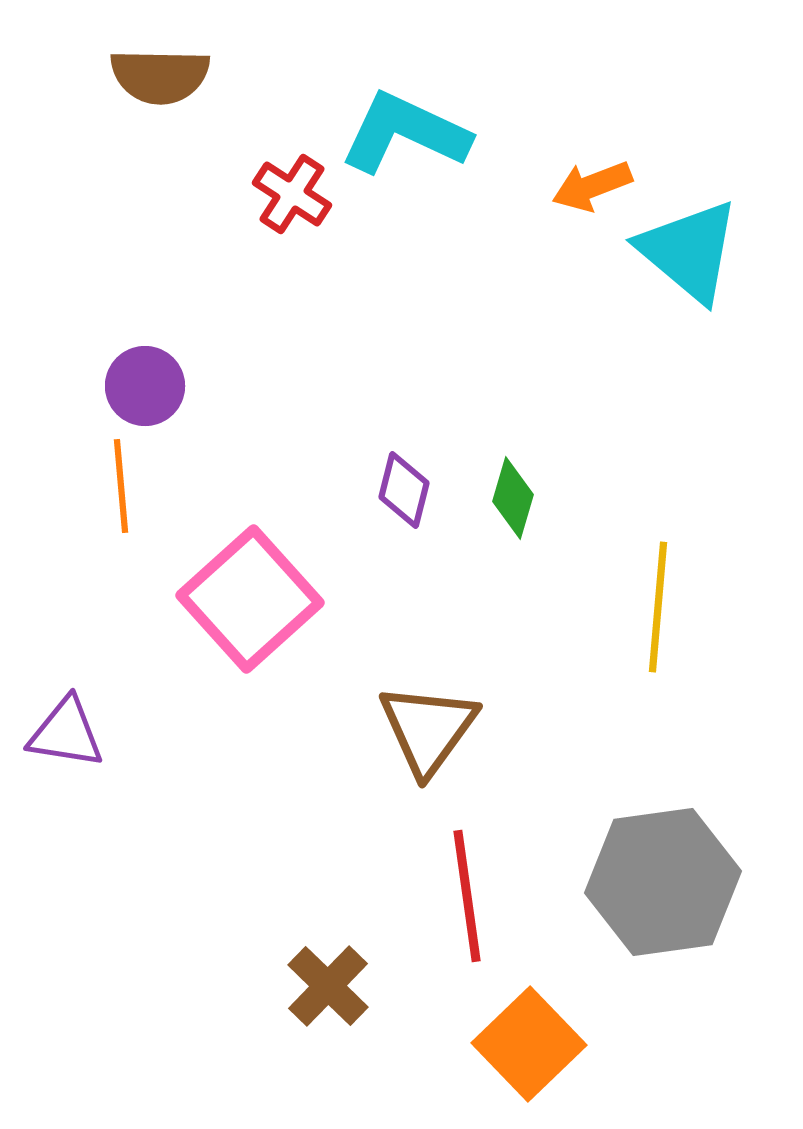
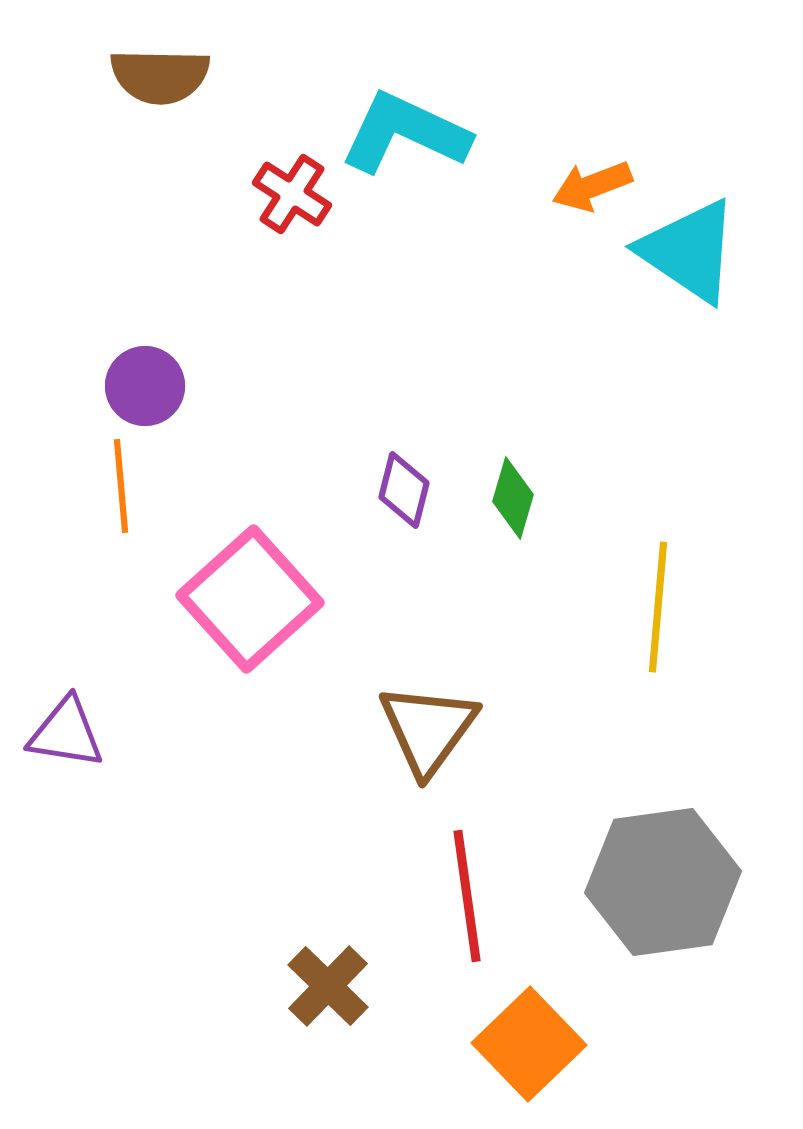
cyan triangle: rotated 6 degrees counterclockwise
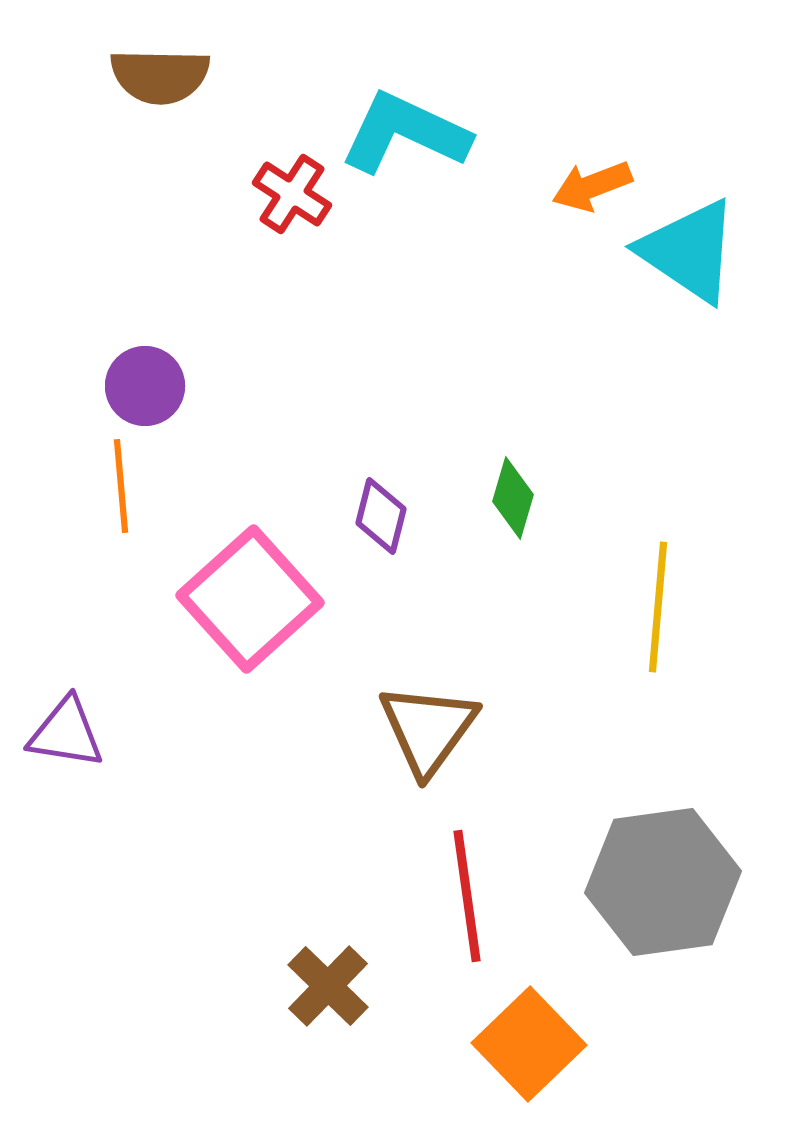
purple diamond: moved 23 px left, 26 px down
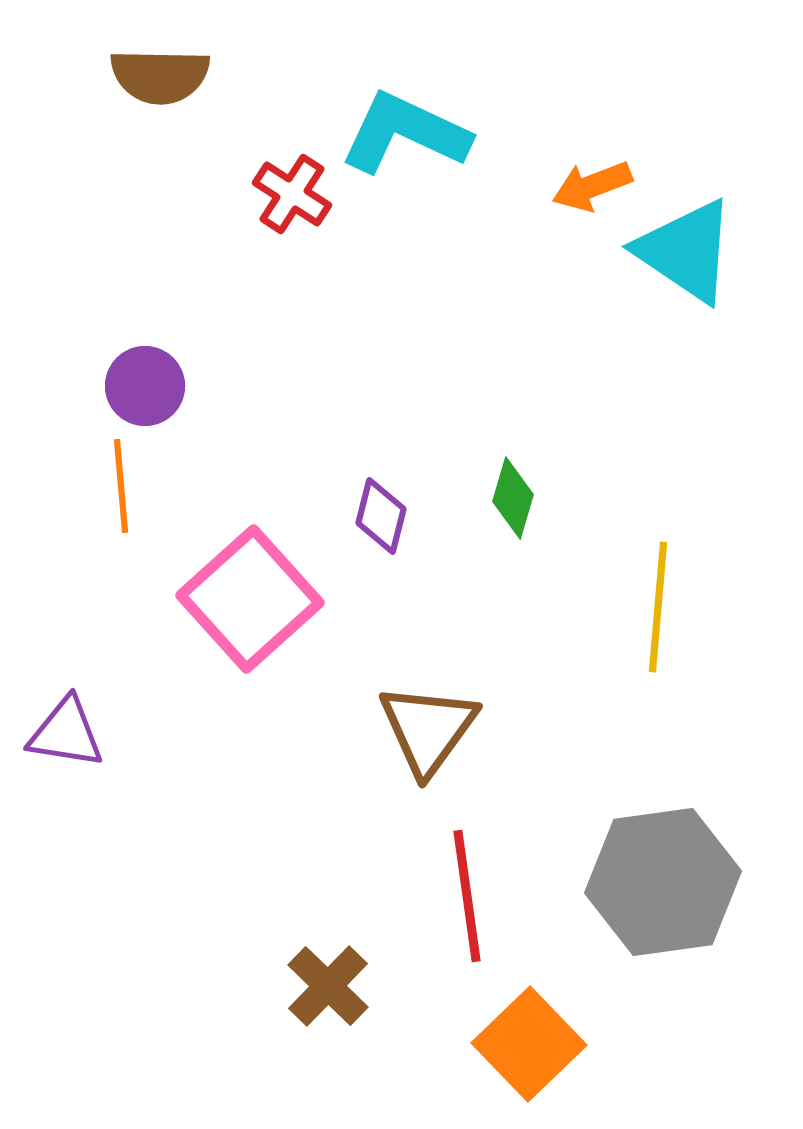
cyan triangle: moved 3 px left
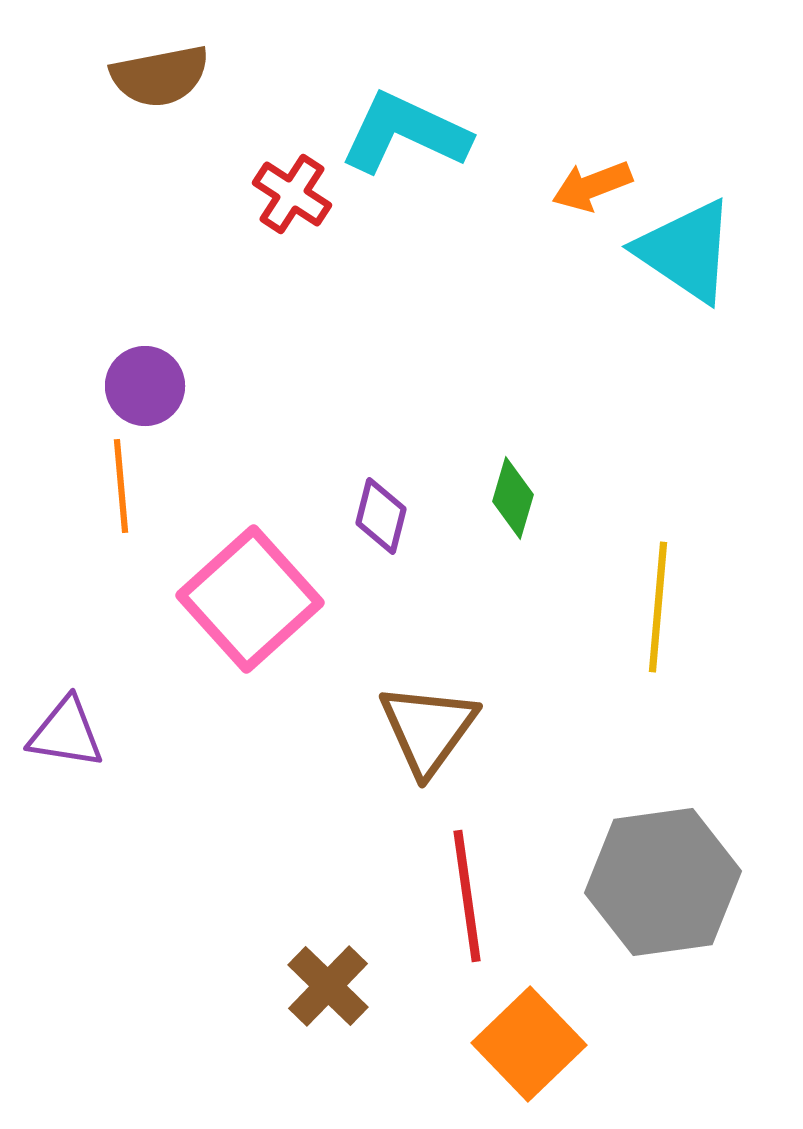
brown semicircle: rotated 12 degrees counterclockwise
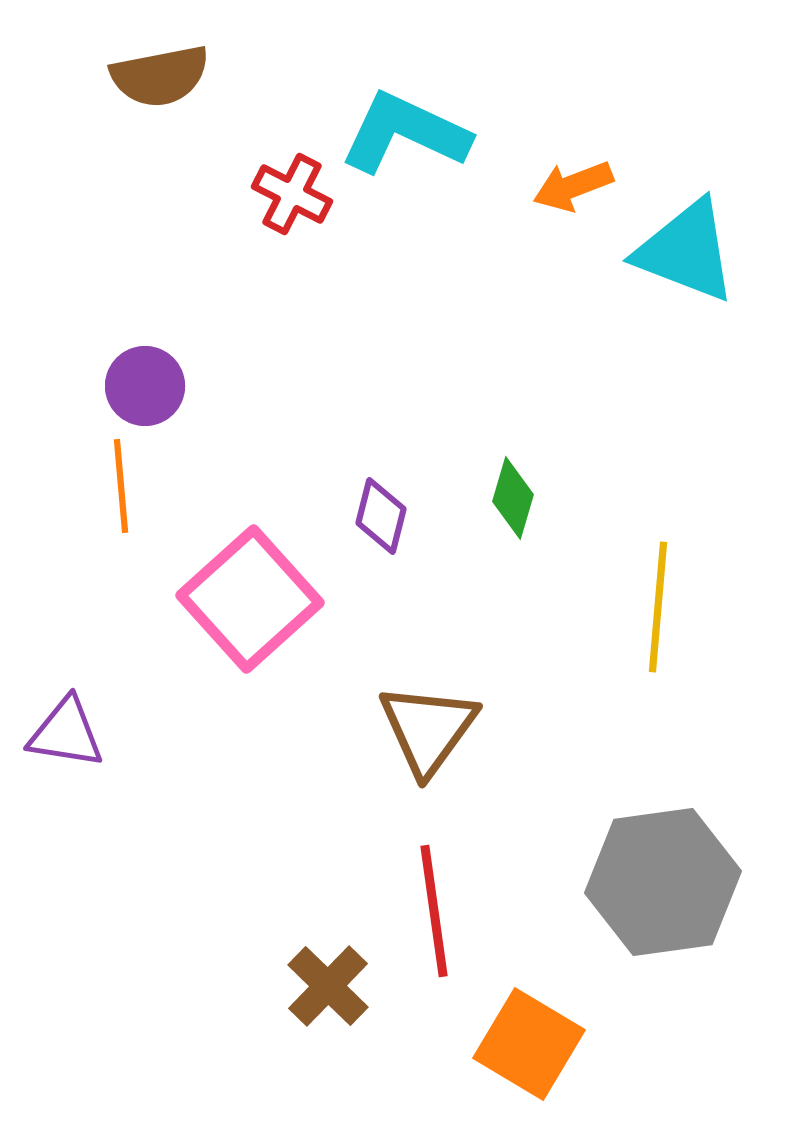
orange arrow: moved 19 px left
red cross: rotated 6 degrees counterclockwise
cyan triangle: rotated 13 degrees counterclockwise
red line: moved 33 px left, 15 px down
orange square: rotated 15 degrees counterclockwise
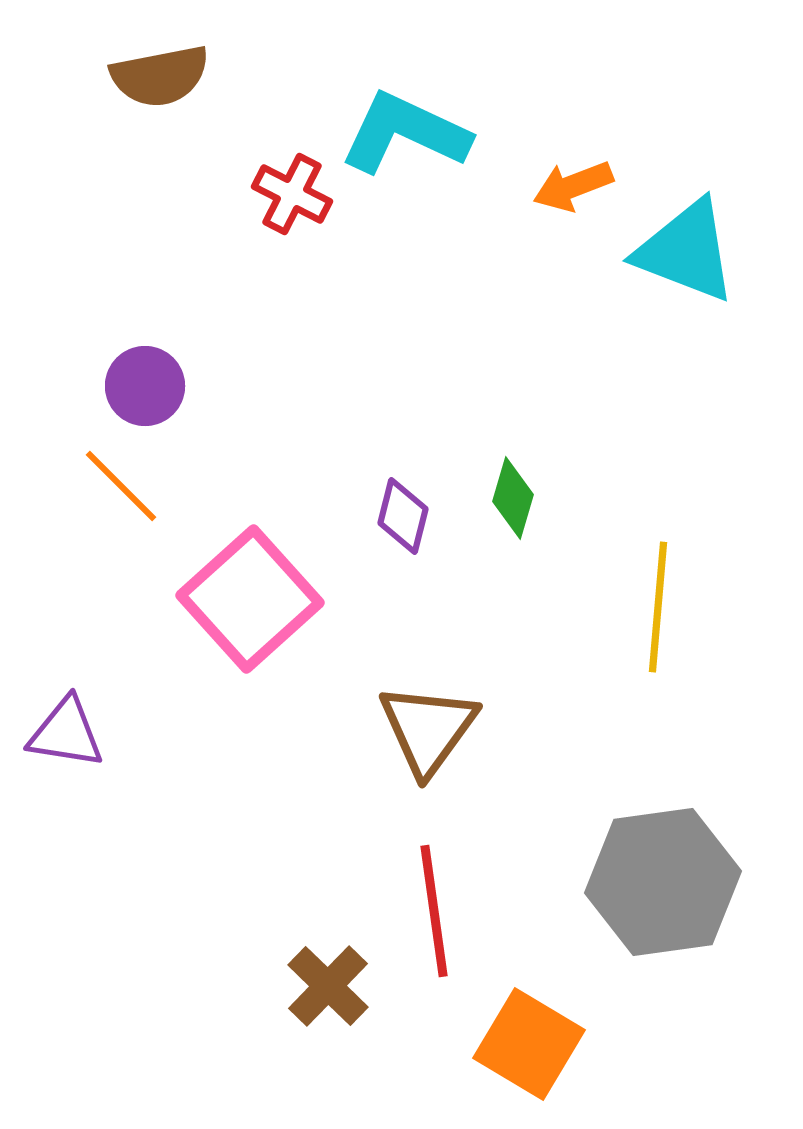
orange line: rotated 40 degrees counterclockwise
purple diamond: moved 22 px right
